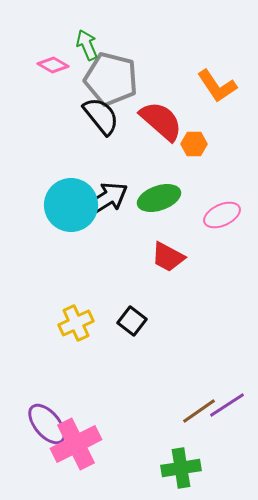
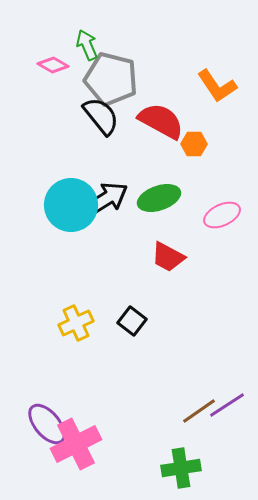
red semicircle: rotated 12 degrees counterclockwise
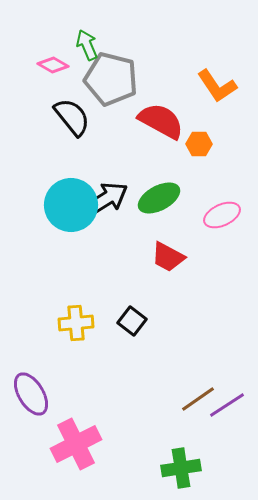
black semicircle: moved 29 px left, 1 px down
orange hexagon: moved 5 px right
green ellipse: rotated 9 degrees counterclockwise
yellow cross: rotated 20 degrees clockwise
brown line: moved 1 px left, 12 px up
purple ellipse: moved 16 px left, 30 px up; rotated 9 degrees clockwise
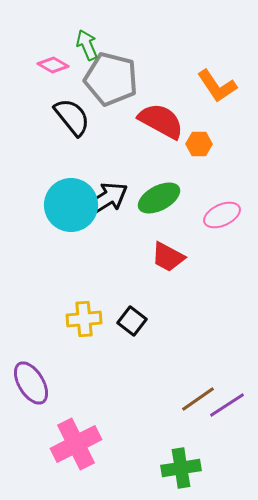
yellow cross: moved 8 px right, 4 px up
purple ellipse: moved 11 px up
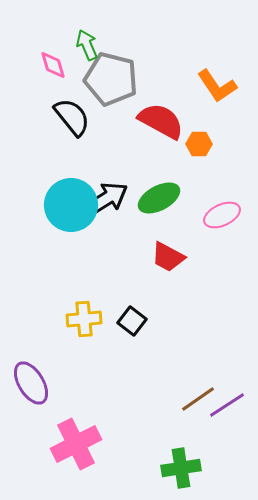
pink diamond: rotated 44 degrees clockwise
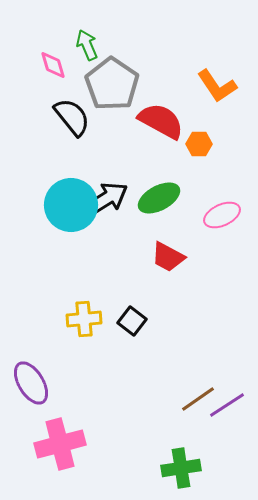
gray pentagon: moved 1 px right, 5 px down; rotated 20 degrees clockwise
pink cross: moved 16 px left; rotated 12 degrees clockwise
